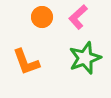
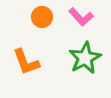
pink L-shape: moved 3 px right; rotated 90 degrees counterclockwise
green star: rotated 8 degrees counterclockwise
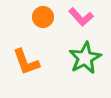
orange circle: moved 1 px right
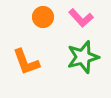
pink L-shape: moved 1 px down
green star: moved 2 px left, 1 px up; rotated 12 degrees clockwise
